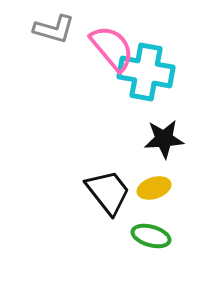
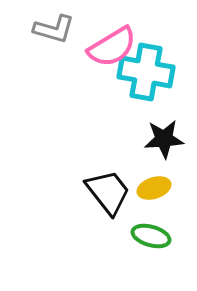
pink semicircle: moved 1 px up; rotated 99 degrees clockwise
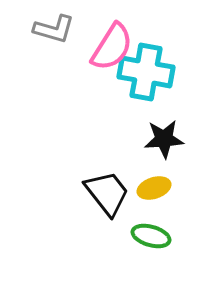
pink semicircle: rotated 27 degrees counterclockwise
black trapezoid: moved 1 px left, 1 px down
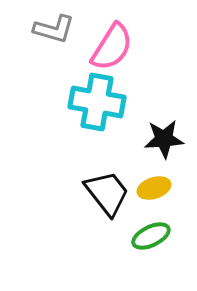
cyan cross: moved 49 px left, 30 px down
green ellipse: rotated 42 degrees counterclockwise
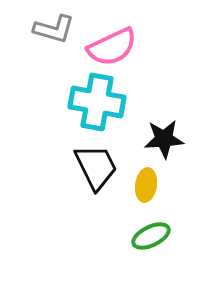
pink semicircle: rotated 33 degrees clockwise
yellow ellipse: moved 8 px left, 3 px up; rotated 64 degrees counterclockwise
black trapezoid: moved 11 px left, 26 px up; rotated 12 degrees clockwise
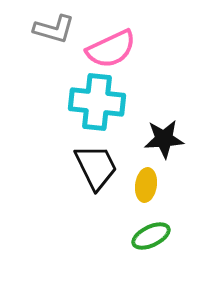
pink semicircle: moved 1 px left, 2 px down
cyan cross: rotated 4 degrees counterclockwise
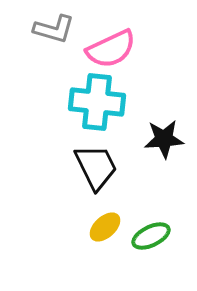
yellow ellipse: moved 41 px left, 42 px down; rotated 40 degrees clockwise
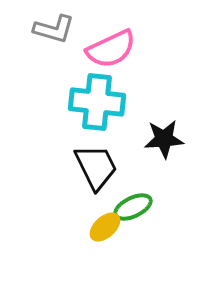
green ellipse: moved 18 px left, 29 px up
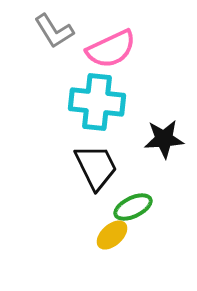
gray L-shape: moved 2 px down; rotated 42 degrees clockwise
yellow ellipse: moved 7 px right, 8 px down
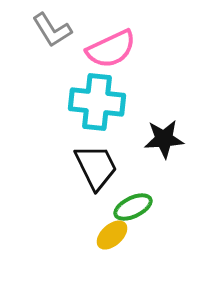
gray L-shape: moved 2 px left, 1 px up
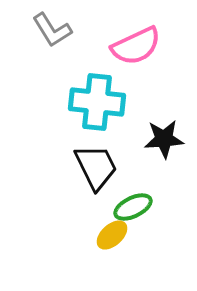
pink semicircle: moved 25 px right, 3 px up
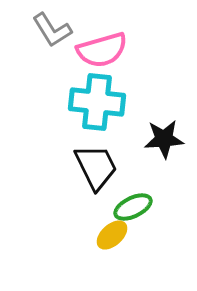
pink semicircle: moved 34 px left, 4 px down; rotated 9 degrees clockwise
